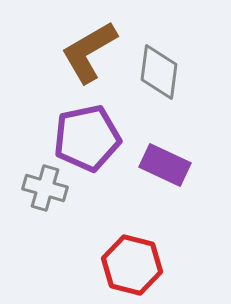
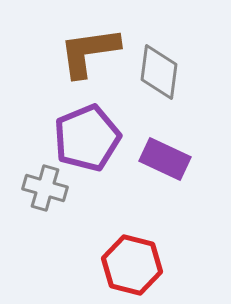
brown L-shape: rotated 22 degrees clockwise
purple pentagon: rotated 10 degrees counterclockwise
purple rectangle: moved 6 px up
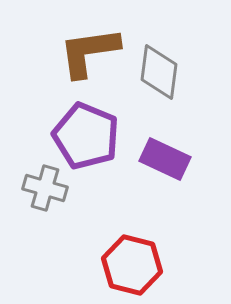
purple pentagon: moved 1 px left, 2 px up; rotated 28 degrees counterclockwise
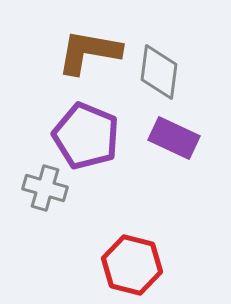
brown L-shape: rotated 18 degrees clockwise
purple rectangle: moved 9 px right, 21 px up
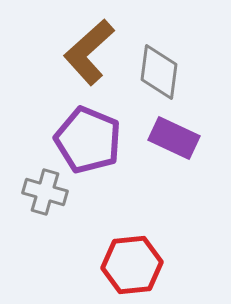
brown L-shape: rotated 52 degrees counterclockwise
purple pentagon: moved 2 px right, 4 px down
gray cross: moved 4 px down
red hexagon: rotated 20 degrees counterclockwise
